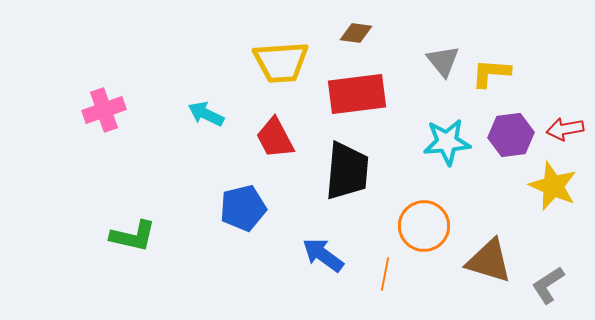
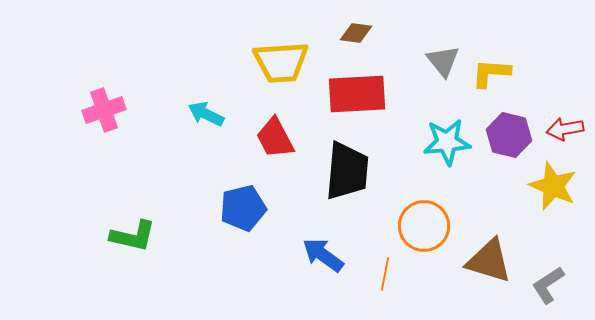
red rectangle: rotated 4 degrees clockwise
purple hexagon: moved 2 px left; rotated 21 degrees clockwise
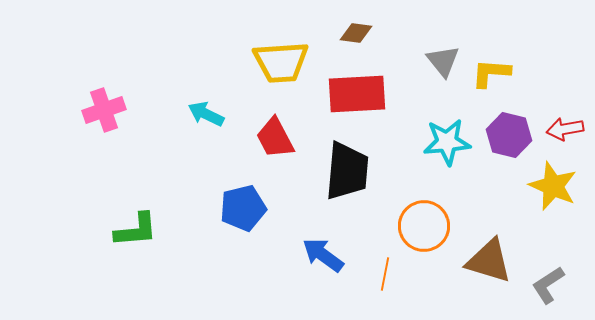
green L-shape: moved 3 px right, 6 px up; rotated 18 degrees counterclockwise
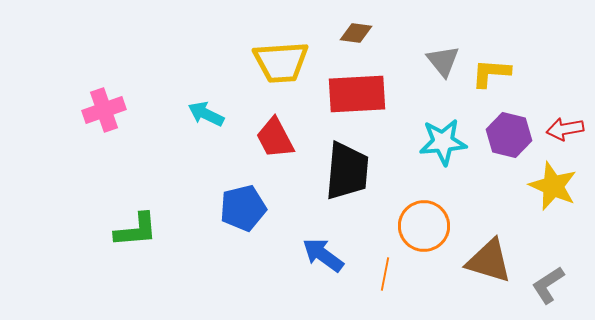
cyan star: moved 4 px left
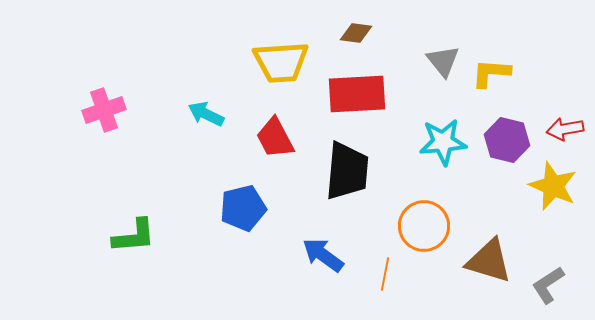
purple hexagon: moved 2 px left, 5 px down
green L-shape: moved 2 px left, 6 px down
